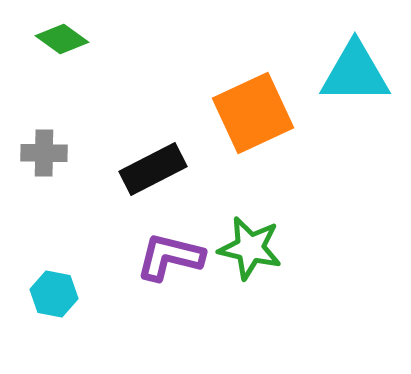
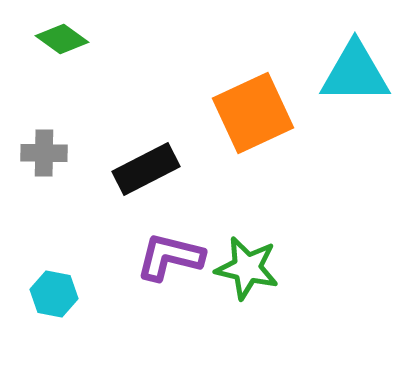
black rectangle: moved 7 px left
green star: moved 3 px left, 20 px down
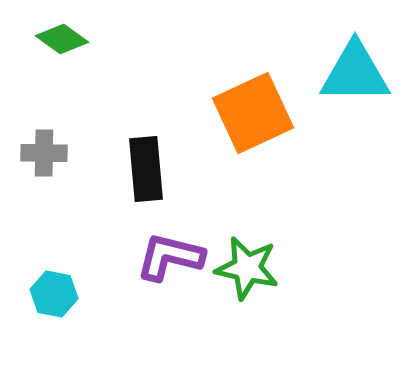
black rectangle: rotated 68 degrees counterclockwise
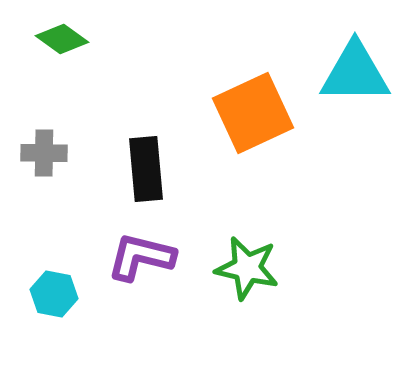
purple L-shape: moved 29 px left
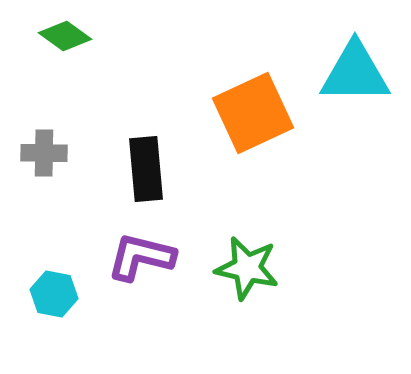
green diamond: moved 3 px right, 3 px up
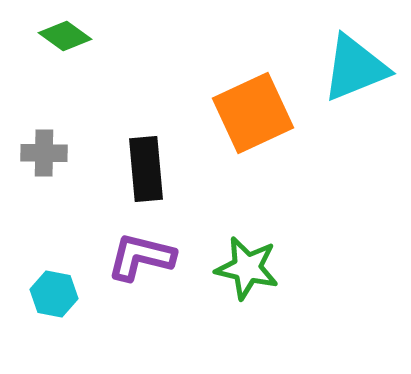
cyan triangle: moved 5 px up; rotated 22 degrees counterclockwise
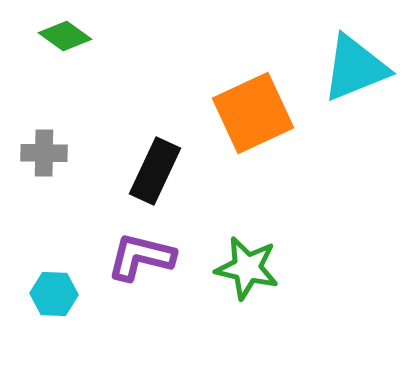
black rectangle: moved 9 px right, 2 px down; rotated 30 degrees clockwise
cyan hexagon: rotated 9 degrees counterclockwise
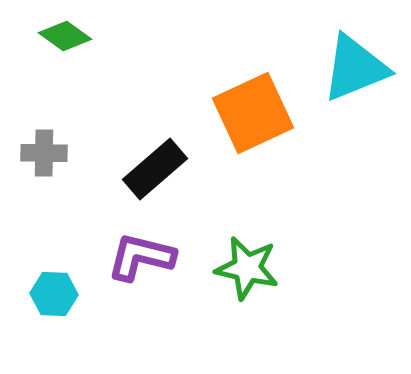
black rectangle: moved 2 px up; rotated 24 degrees clockwise
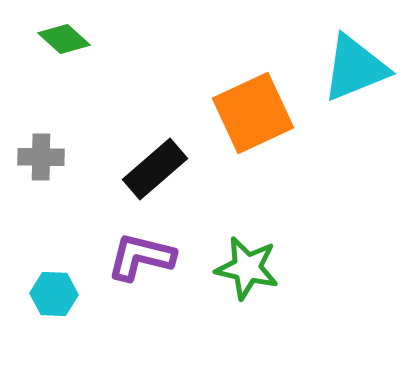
green diamond: moved 1 px left, 3 px down; rotated 6 degrees clockwise
gray cross: moved 3 px left, 4 px down
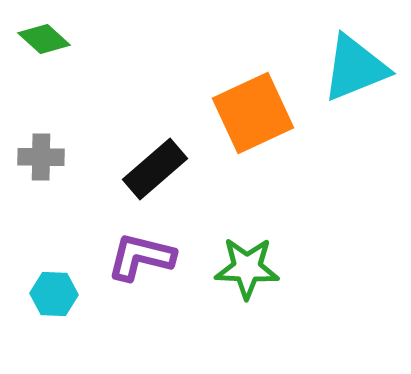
green diamond: moved 20 px left
green star: rotated 10 degrees counterclockwise
